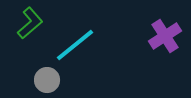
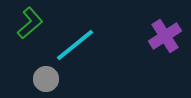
gray circle: moved 1 px left, 1 px up
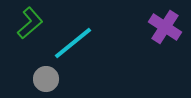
purple cross: moved 9 px up; rotated 24 degrees counterclockwise
cyan line: moved 2 px left, 2 px up
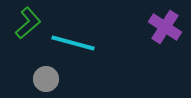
green L-shape: moved 2 px left
cyan line: rotated 54 degrees clockwise
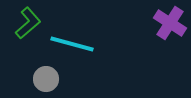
purple cross: moved 5 px right, 4 px up
cyan line: moved 1 px left, 1 px down
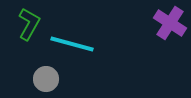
green L-shape: moved 1 px right, 1 px down; rotated 20 degrees counterclockwise
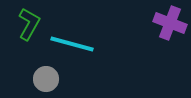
purple cross: rotated 12 degrees counterclockwise
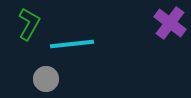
purple cross: rotated 16 degrees clockwise
cyan line: rotated 21 degrees counterclockwise
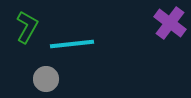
green L-shape: moved 2 px left, 3 px down
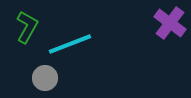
cyan line: moved 2 px left; rotated 15 degrees counterclockwise
gray circle: moved 1 px left, 1 px up
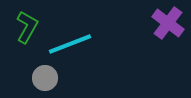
purple cross: moved 2 px left
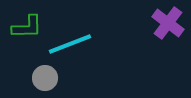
green L-shape: rotated 60 degrees clockwise
